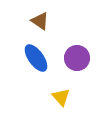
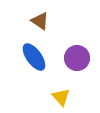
blue ellipse: moved 2 px left, 1 px up
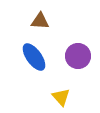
brown triangle: rotated 30 degrees counterclockwise
purple circle: moved 1 px right, 2 px up
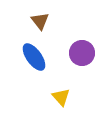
brown triangle: rotated 48 degrees clockwise
purple circle: moved 4 px right, 3 px up
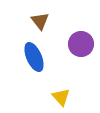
purple circle: moved 1 px left, 9 px up
blue ellipse: rotated 12 degrees clockwise
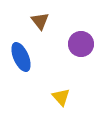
blue ellipse: moved 13 px left
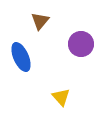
brown triangle: rotated 18 degrees clockwise
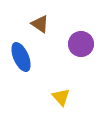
brown triangle: moved 3 px down; rotated 36 degrees counterclockwise
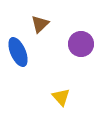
brown triangle: rotated 42 degrees clockwise
blue ellipse: moved 3 px left, 5 px up
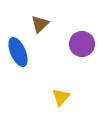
purple circle: moved 1 px right
yellow triangle: rotated 24 degrees clockwise
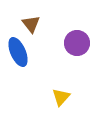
brown triangle: moved 9 px left; rotated 24 degrees counterclockwise
purple circle: moved 5 px left, 1 px up
